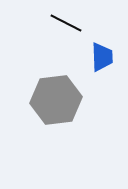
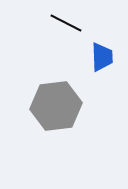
gray hexagon: moved 6 px down
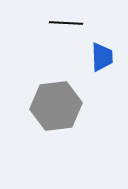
black line: rotated 24 degrees counterclockwise
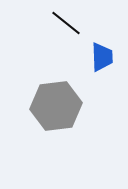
black line: rotated 36 degrees clockwise
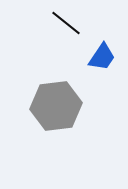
blue trapezoid: rotated 36 degrees clockwise
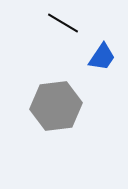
black line: moved 3 px left; rotated 8 degrees counterclockwise
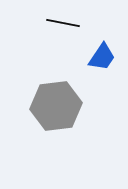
black line: rotated 20 degrees counterclockwise
